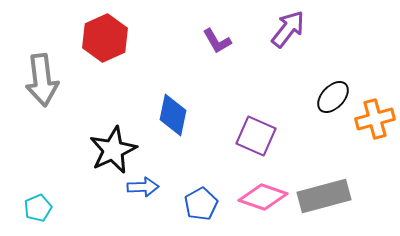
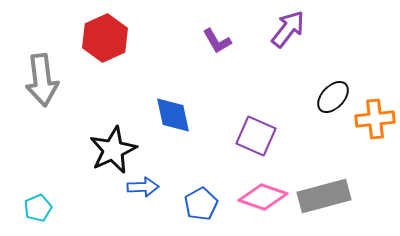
blue diamond: rotated 24 degrees counterclockwise
orange cross: rotated 9 degrees clockwise
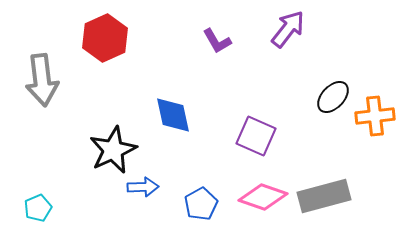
orange cross: moved 3 px up
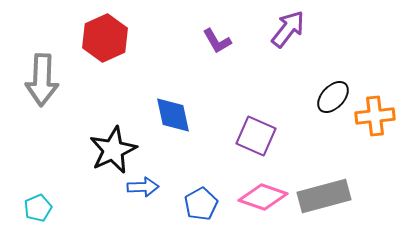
gray arrow: rotated 9 degrees clockwise
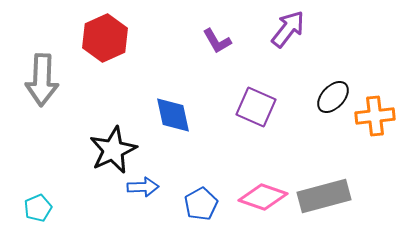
purple square: moved 29 px up
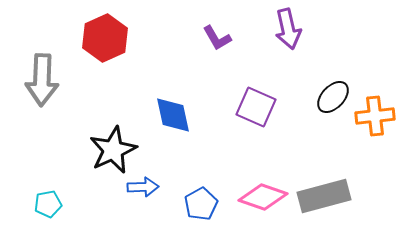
purple arrow: rotated 129 degrees clockwise
purple L-shape: moved 3 px up
cyan pentagon: moved 10 px right, 4 px up; rotated 12 degrees clockwise
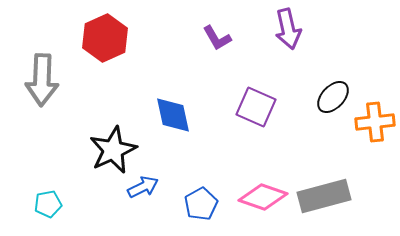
orange cross: moved 6 px down
blue arrow: rotated 24 degrees counterclockwise
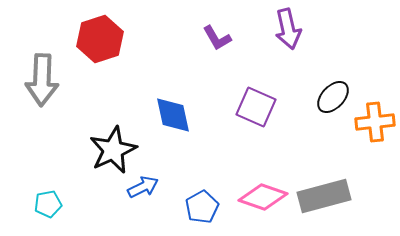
red hexagon: moved 5 px left, 1 px down; rotated 6 degrees clockwise
blue pentagon: moved 1 px right, 3 px down
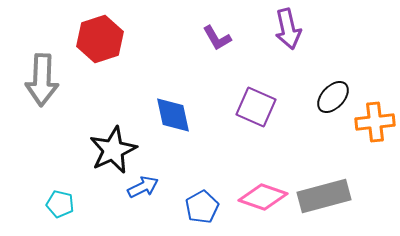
cyan pentagon: moved 12 px right; rotated 24 degrees clockwise
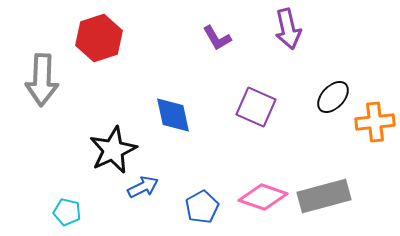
red hexagon: moved 1 px left, 1 px up
cyan pentagon: moved 7 px right, 8 px down
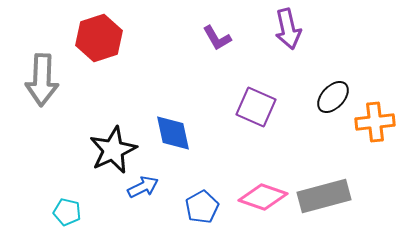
blue diamond: moved 18 px down
